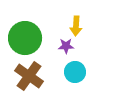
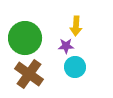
cyan circle: moved 5 px up
brown cross: moved 2 px up
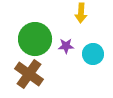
yellow arrow: moved 5 px right, 13 px up
green circle: moved 10 px right, 1 px down
cyan circle: moved 18 px right, 13 px up
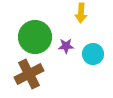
green circle: moved 2 px up
brown cross: rotated 28 degrees clockwise
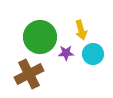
yellow arrow: moved 17 px down; rotated 18 degrees counterclockwise
green circle: moved 5 px right
purple star: moved 7 px down
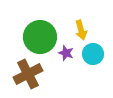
purple star: rotated 21 degrees clockwise
brown cross: moved 1 px left
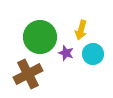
yellow arrow: rotated 30 degrees clockwise
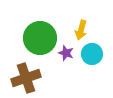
green circle: moved 1 px down
cyan circle: moved 1 px left
brown cross: moved 2 px left, 4 px down; rotated 8 degrees clockwise
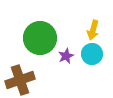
yellow arrow: moved 12 px right
purple star: moved 3 px down; rotated 28 degrees clockwise
brown cross: moved 6 px left, 2 px down
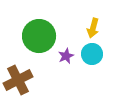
yellow arrow: moved 2 px up
green circle: moved 1 px left, 2 px up
brown cross: moved 2 px left; rotated 8 degrees counterclockwise
